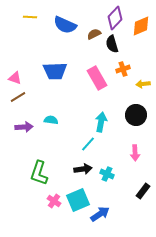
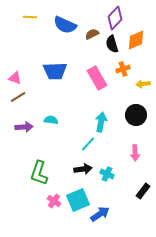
orange diamond: moved 5 px left, 14 px down
brown semicircle: moved 2 px left
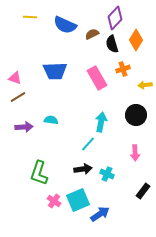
orange diamond: rotated 35 degrees counterclockwise
yellow arrow: moved 2 px right, 1 px down
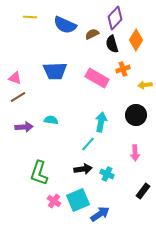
pink rectangle: rotated 30 degrees counterclockwise
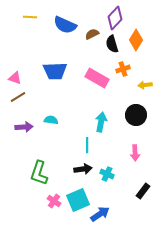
cyan line: moved 1 px left, 1 px down; rotated 42 degrees counterclockwise
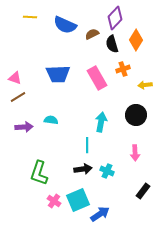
blue trapezoid: moved 3 px right, 3 px down
pink rectangle: rotated 30 degrees clockwise
cyan cross: moved 3 px up
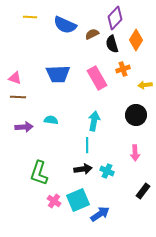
brown line: rotated 35 degrees clockwise
cyan arrow: moved 7 px left, 1 px up
